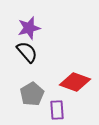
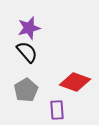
gray pentagon: moved 6 px left, 4 px up
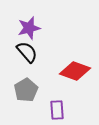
red diamond: moved 11 px up
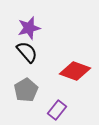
purple rectangle: rotated 42 degrees clockwise
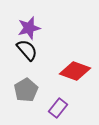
black semicircle: moved 2 px up
purple rectangle: moved 1 px right, 2 px up
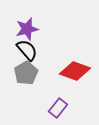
purple star: moved 2 px left, 1 px down
gray pentagon: moved 17 px up
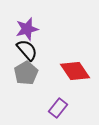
red diamond: rotated 36 degrees clockwise
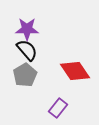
purple star: rotated 15 degrees clockwise
gray pentagon: moved 1 px left, 2 px down
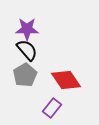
red diamond: moved 9 px left, 9 px down
purple rectangle: moved 6 px left
